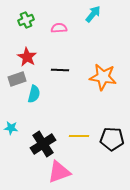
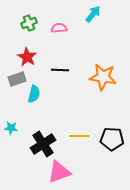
green cross: moved 3 px right, 3 px down
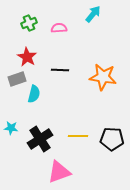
yellow line: moved 1 px left
black cross: moved 3 px left, 5 px up
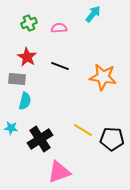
black line: moved 4 px up; rotated 18 degrees clockwise
gray rectangle: rotated 24 degrees clockwise
cyan semicircle: moved 9 px left, 7 px down
yellow line: moved 5 px right, 6 px up; rotated 30 degrees clockwise
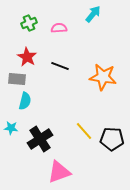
yellow line: moved 1 px right, 1 px down; rotated 18 degrees clockwise
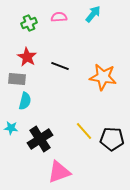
pink semicircle: moved 11 px up
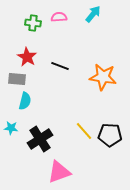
green cross: moved 4 px right; rotated 28 degrees clockwise
black pentagon: moved 2 px left, 4 px up
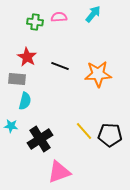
green cross: moved 2 px right, 1 px up
orange star: moved 5 px left, 3 px up; rotated 12 degrees counterclockwise
cyan star: moved 2 px up
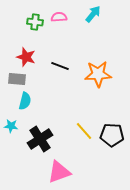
red star: moved 1 px left; rotated 12 degrees counterclockwise
black pentagon: moved 2 px right
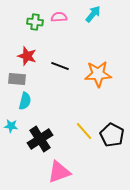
red star: moved 1 px right, 1 px up
black pentagon: rotated 25 degrees clockwise
